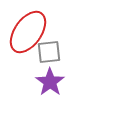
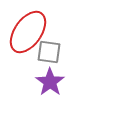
gray square: rotated 15 degrees clockwise
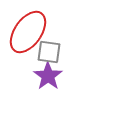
purple star: moved 2 px left, 6 px up
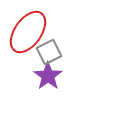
gray square: rotated 35 degrees counterclockwise
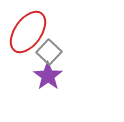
gray square: rotated 20 degrees counterclockwise
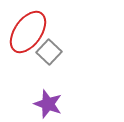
purple star: moved 28 px down; rotated 16 degrees counterclockwise
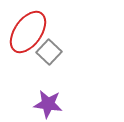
purple star: rotated 12 degrees counterclockwise
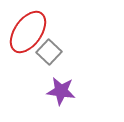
purple star: moved 13 px right, 13 px up
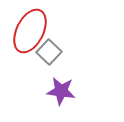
red ellipse: moved 2 px right, 1 px up; rotated 9 degrees counterclockwise
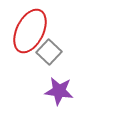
purple star: moved 2 px left
